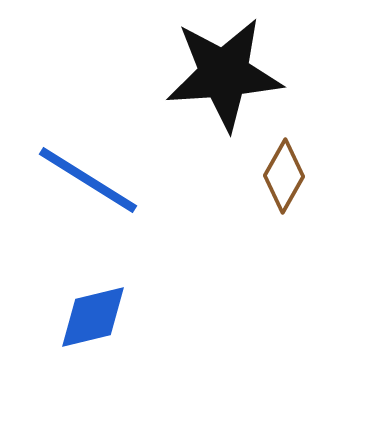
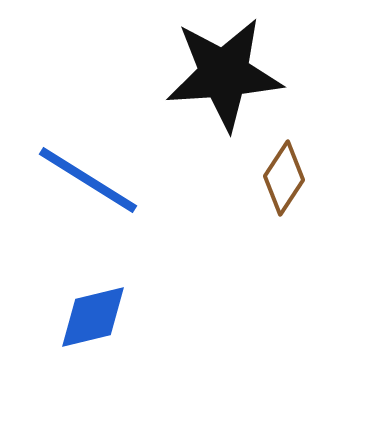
brown diamond: moved 2 px down; rotated 4 degrees clockwise
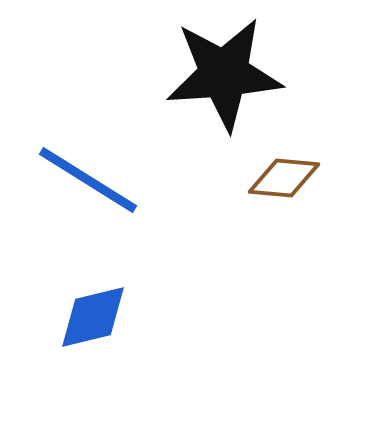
brown diamond: rotated 62 degrees clockwise
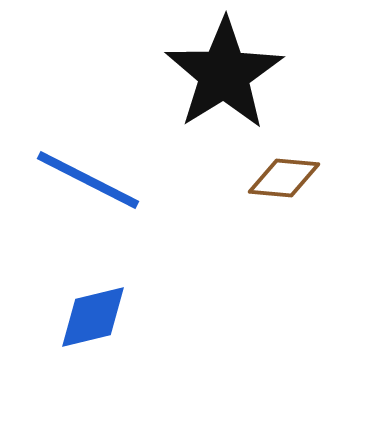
black star: rotated 28 degrees counterclockwise
blue line: rotated 5 degrees counterclockwise
